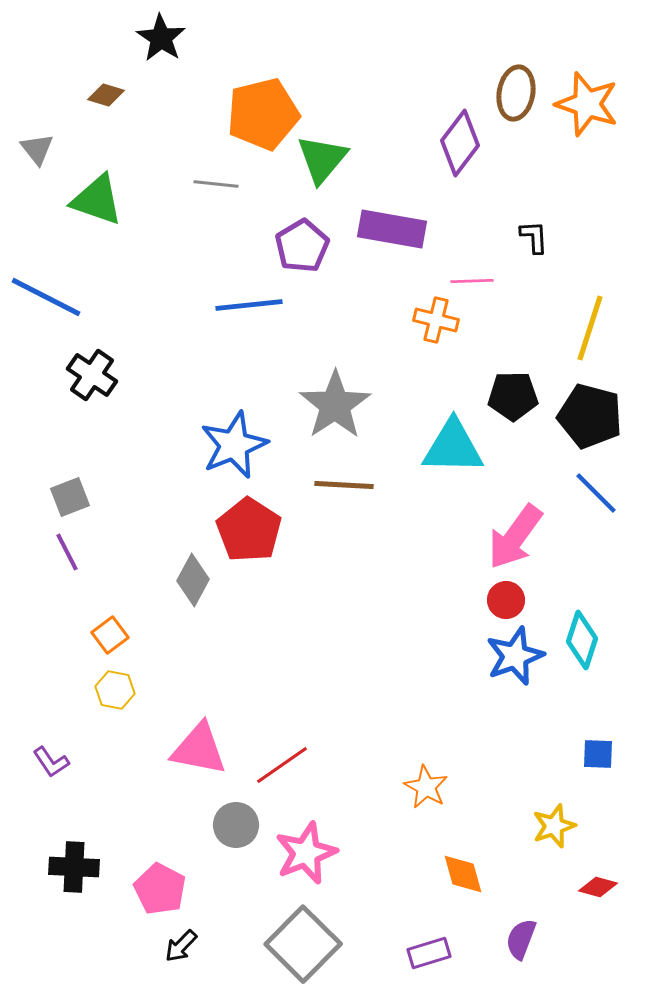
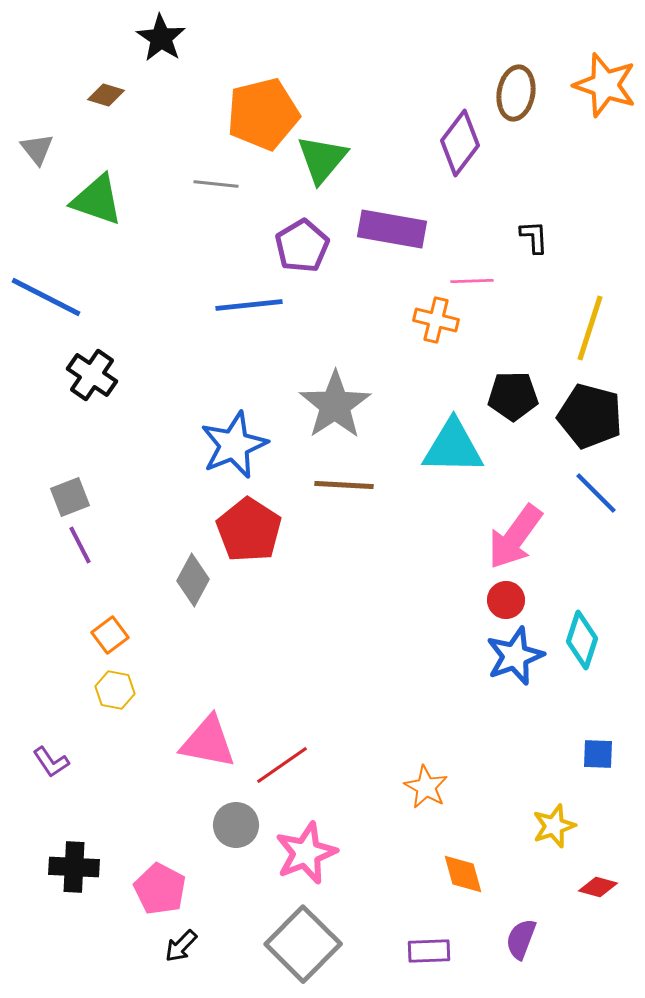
orange star at (587, 104): moved 18 px right, 19 px up
purple line at (67, 552): moved 13 px right, 7 px up
pink triangle at (199, 749): moved 9 px right, 7 px up
purple rectangle at (429, 953): moved 2 px up; rotated 15 degrees clockwise
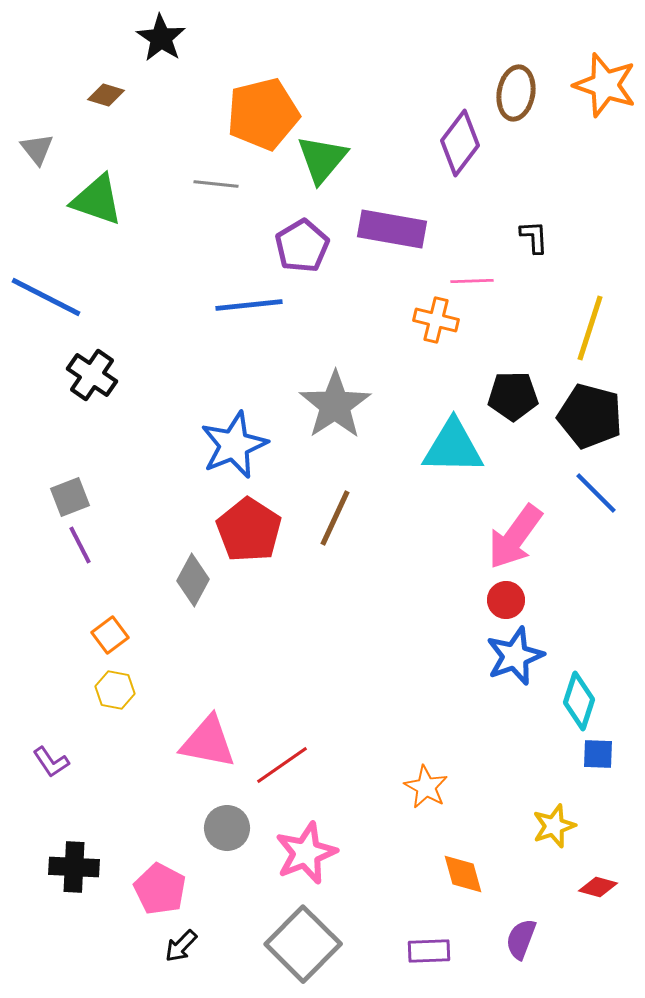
brown line at (344, 485): moved 9 px left, 33 px down; rotated 68 degrees counterclockwise
cyan diamond at (582, 640): moved 3 px left, 61 px down
gray circle at (236, 825): moved 9 px left, 3 px down
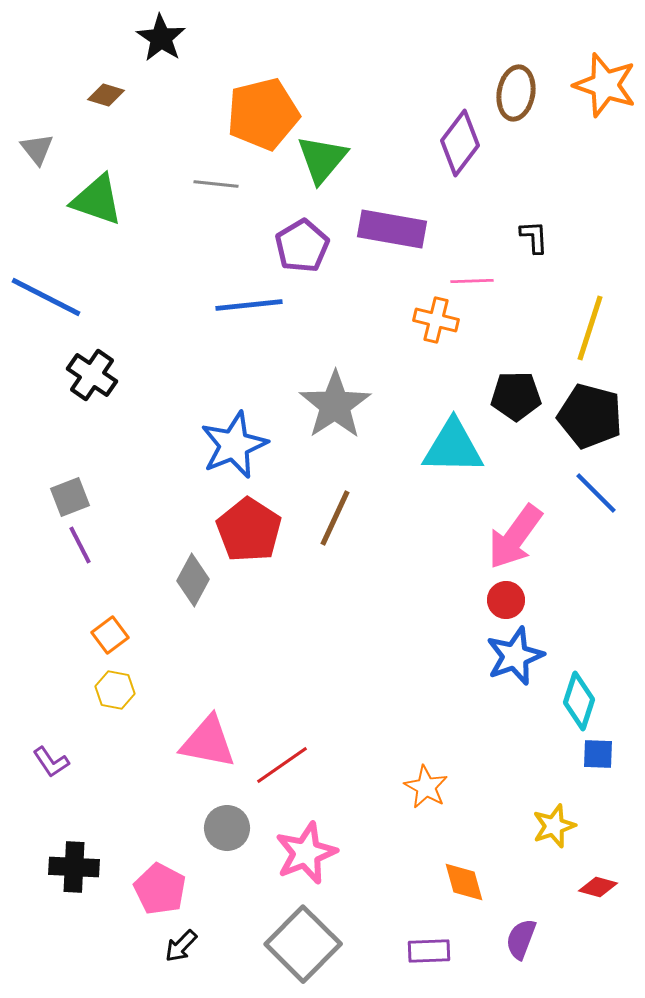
black pentagon at (513, 396): moved 3 px right
orange diamond at (463, 874): moved 1 px right, 8 px down
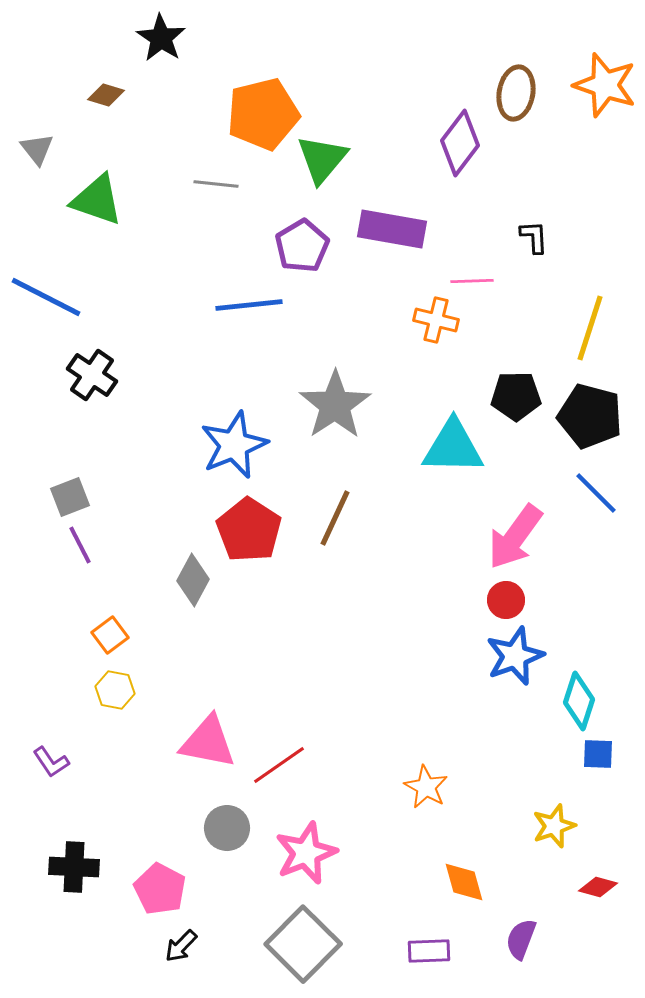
red line at (282, 765): moved 3 px left
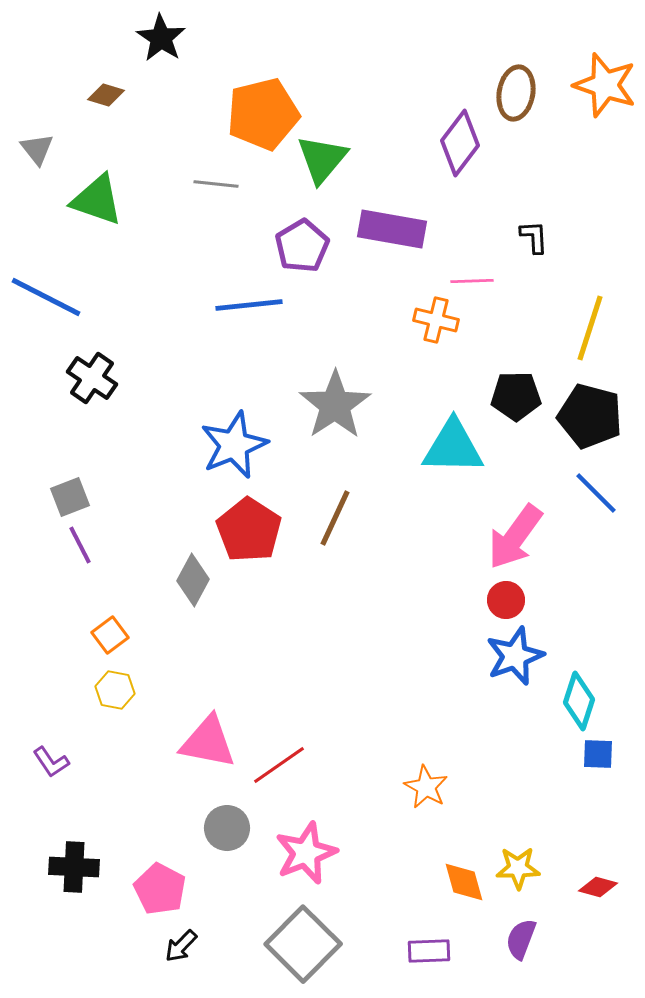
black cross at (92, 375): moved 3 px down
yellow star at (554, 826): moved 36 px left, 42 px down; rotated 18 degrees clockwise
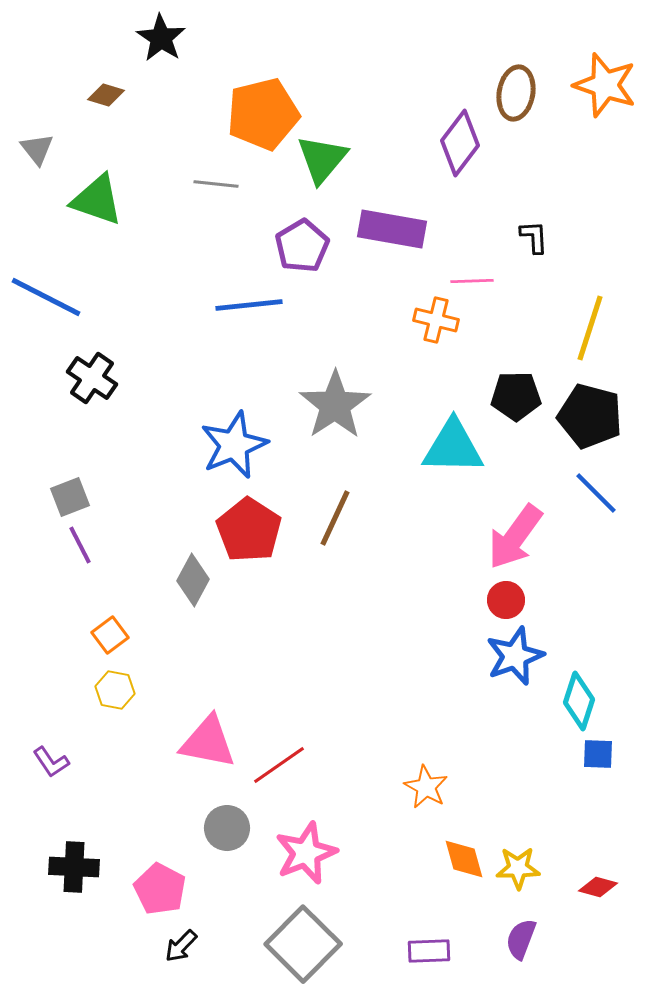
orange diamond at (464, 882): moved 23 px up
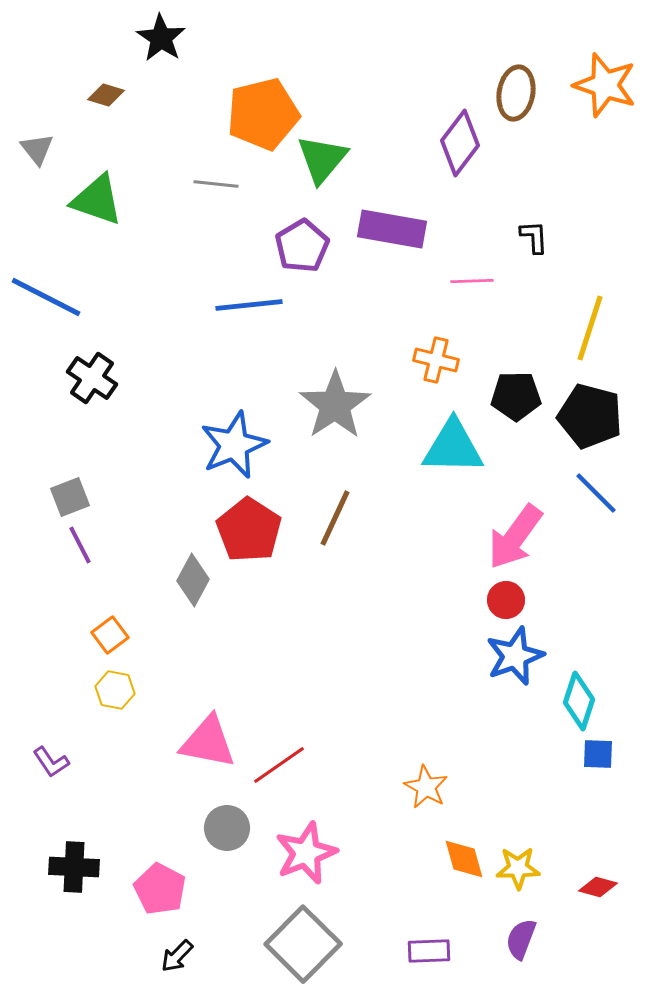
orange cross at (436, 320): moved 40 px down
black arrow at (181, 946): moved 4 px left, 10 px down
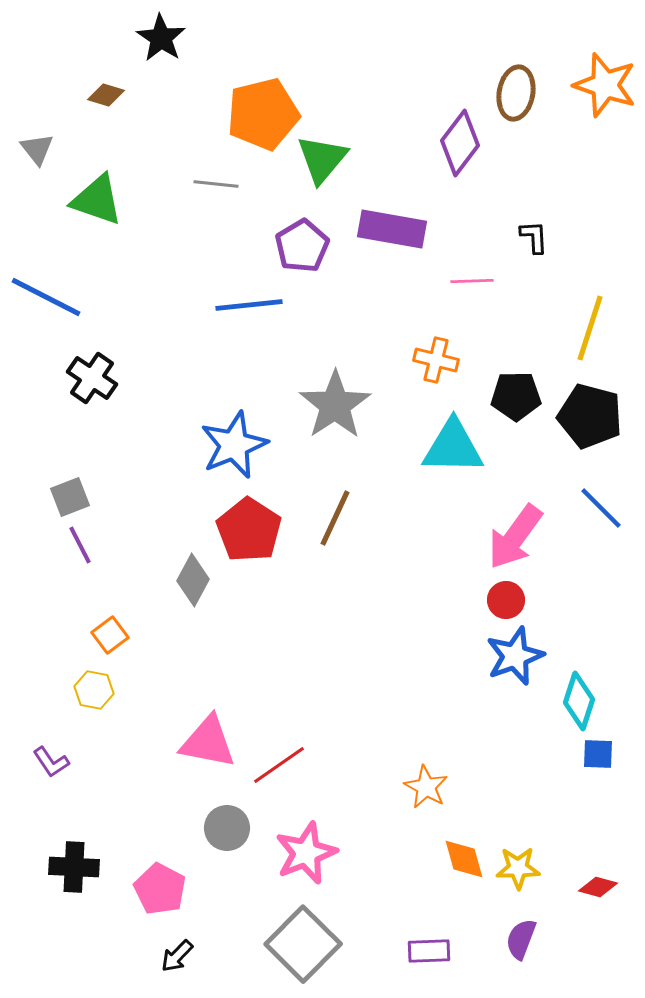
blue line at (596, 493): moved 5 px right, 15 px down
yellow hexagon at (115, 690): moved 21 px left
